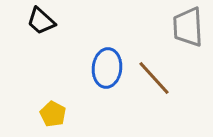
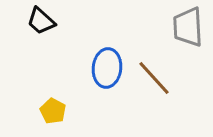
yellow pentagon: moved 3 px up
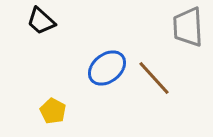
blue ellipse: rotated 45 degrees clockwise
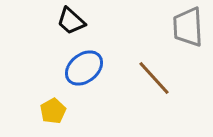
black trapezoid: moved 30 px right
blue ellipse: moved 23 px left
yellow pentagon: rotated 15 degrees clockwise
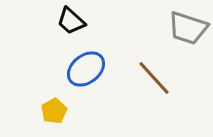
gray trapezoid: moved 1 px down; rotated 69 degrees counterclockwise
blue ellipse: moved 2 px right, 1 px down
yellow pentagon: moved 1 px right
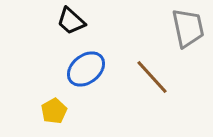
gray trapezoid: rotated 120 degrees counterclockwise
brown line: moved 2 px left, 1 px up
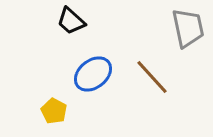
blue ellipse: moved 7 px right, 5 px down
yellow pentagon: rotated 15 degrees counterclockwise
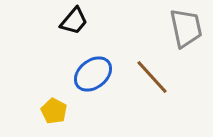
black trapezoid: moved 3 px right; rotated 92 degrees counterclockwise
gray trapezoid: moved 2 px left
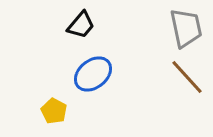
black trapezoid: moved 7 px right, 4 px down
brown line: moved 35 px right
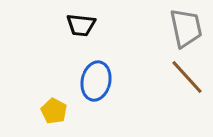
black trapezoid: rotated 56 degrees clockwise
blue ellipse: moved 3 px right, 7 px down; rotated 39 degrees counterclockwise
